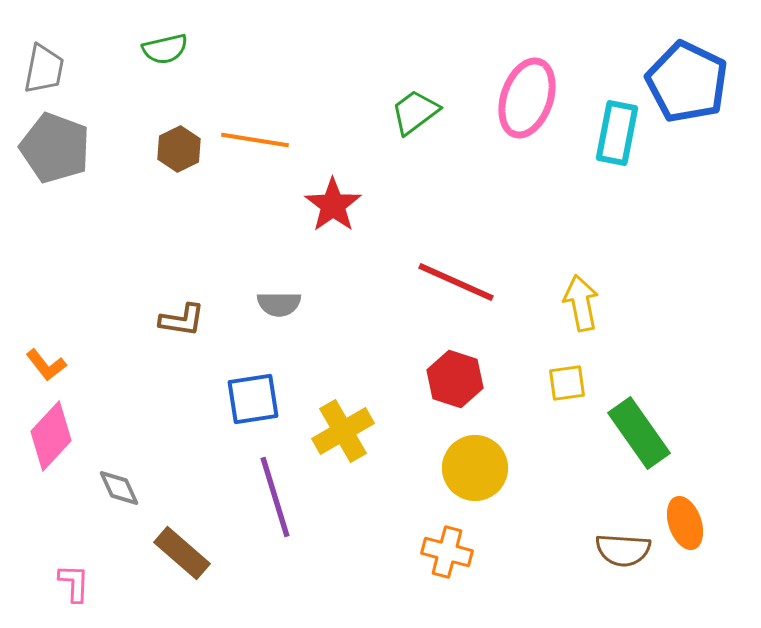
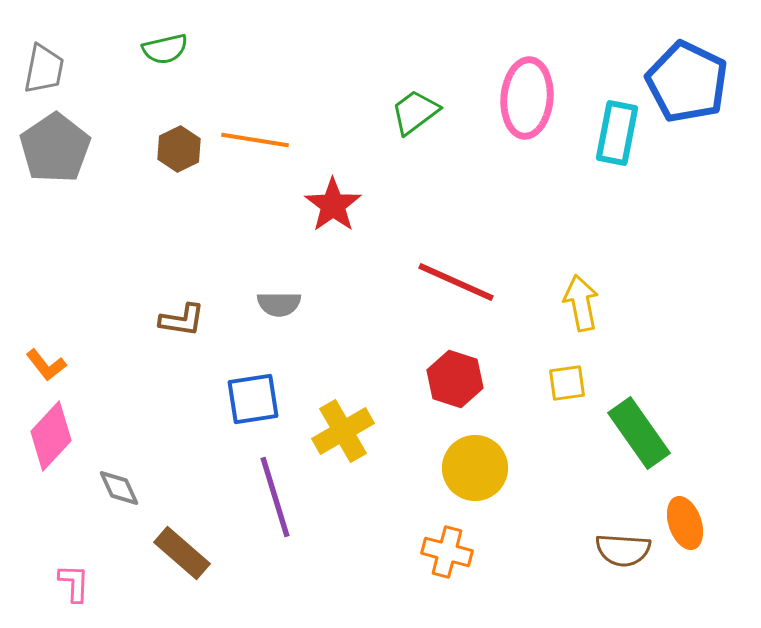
pink ellipse: rotated 14 degrees counterclockwise
gray pentagon: rotated 18 degrees clockwise
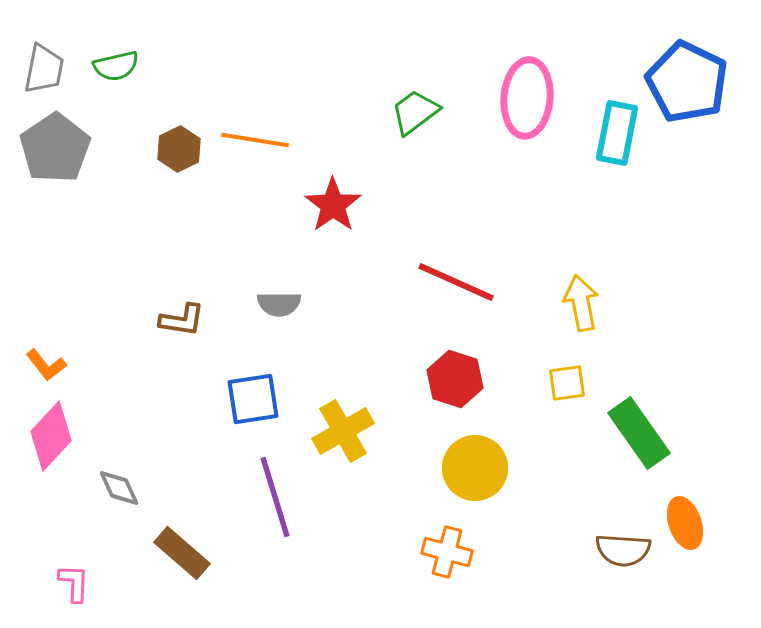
green semicircle: moved 49 px left, 17 px down
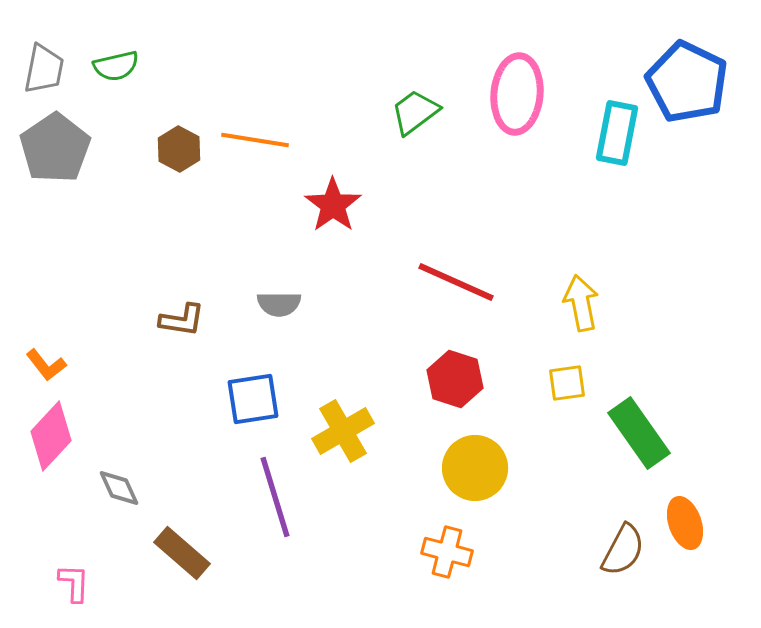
pink ellipse: moved 10 px left, 4 px up
brown hexagon: rotated 6 degrees counterclockwise
brown semicircle: rotated 66 degrees counterclockwise
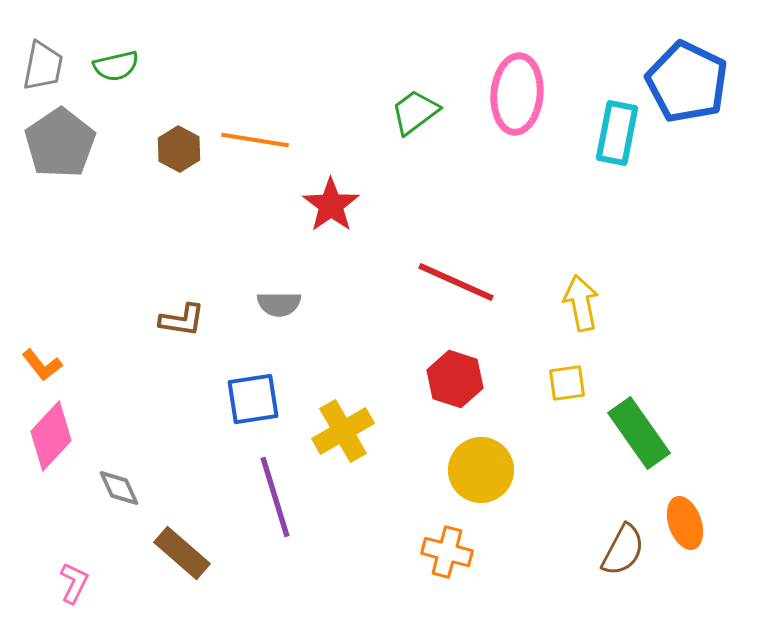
gray trapezoid: moved 1 px left, 3 px up
gray pentagon: moved 5 px right, 5 px up
red star: moved 2 px left
orange L-shape: moved 4 px left
yellow circle: moved 6 px right, 2 px down
pink L-shape: rotated 24 degrees clockwise
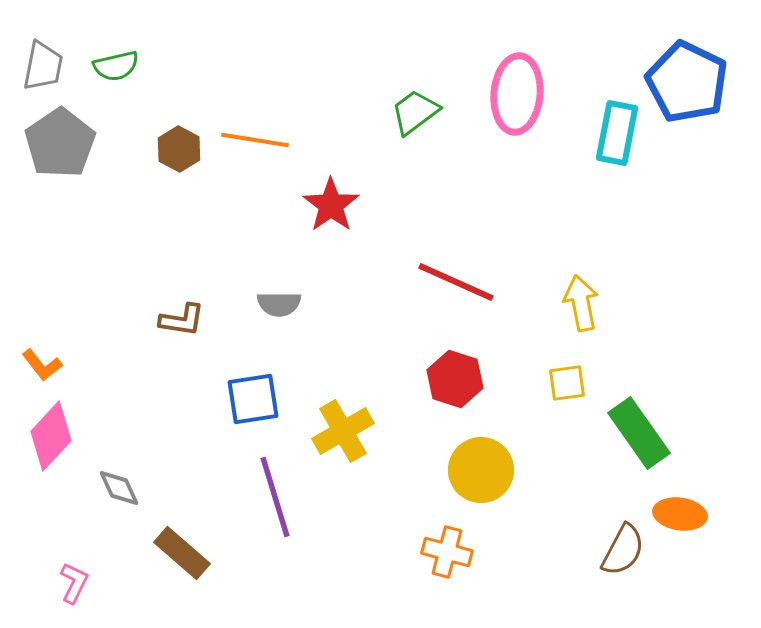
orange ellipse: moved 5 px left, 9 px up; rotated 63 degrees counterclockwise
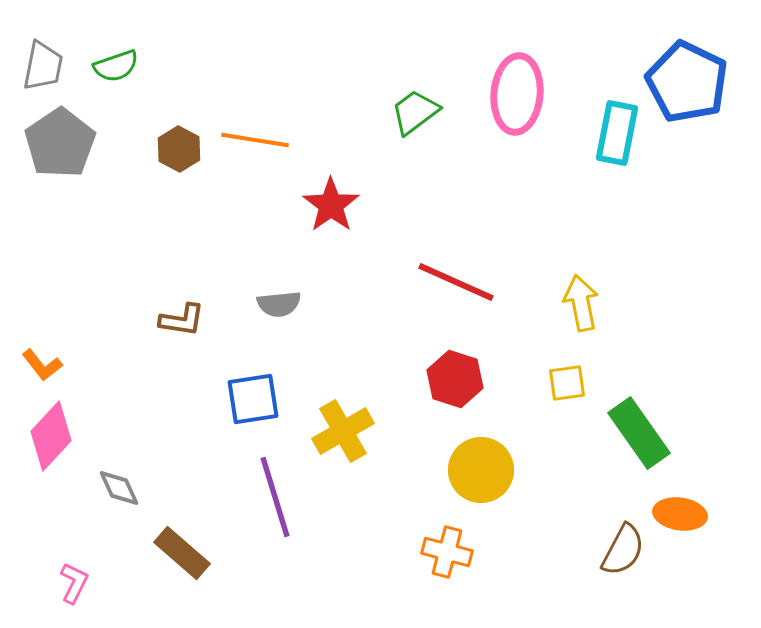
green semicircle: rotated 6 degrees counterclockwise
gray semicircle: rotated 6 degrees counterclockwise
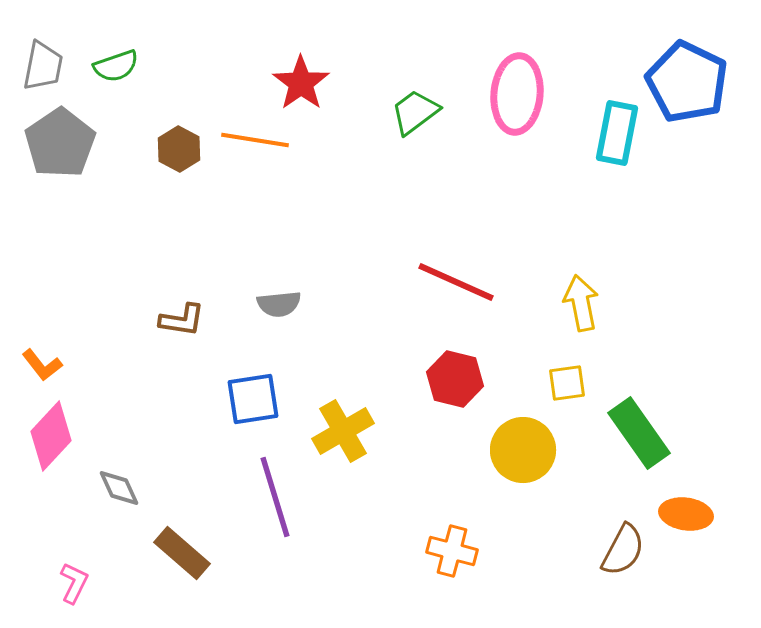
red star: moved 30 px left, 122 px up
red hexagon: rotated 4 degrees counterclockwise
yellow circle: moved 42 px right, 20 px up
orange ellipse: moved 6 px right
orange cross: moved 5 px right, 1 px up
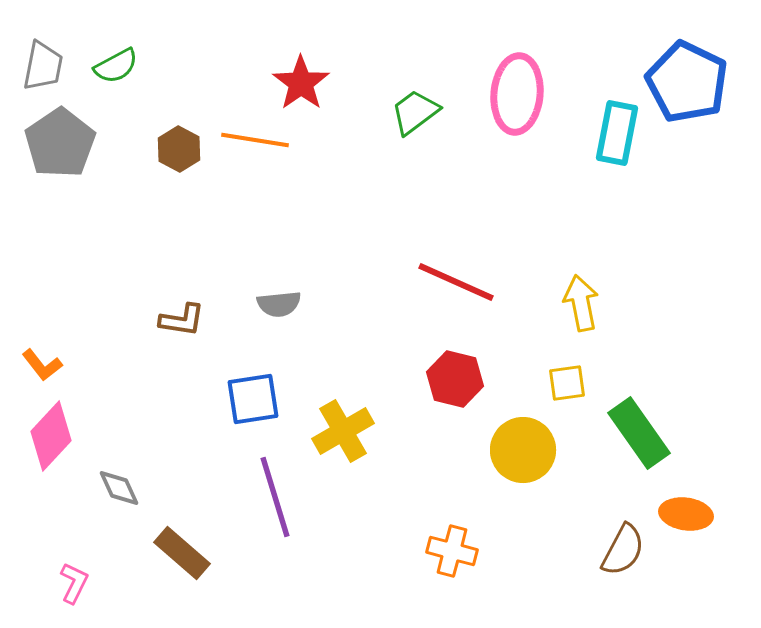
green semicircle: rotated 9 degrees counterclockwise
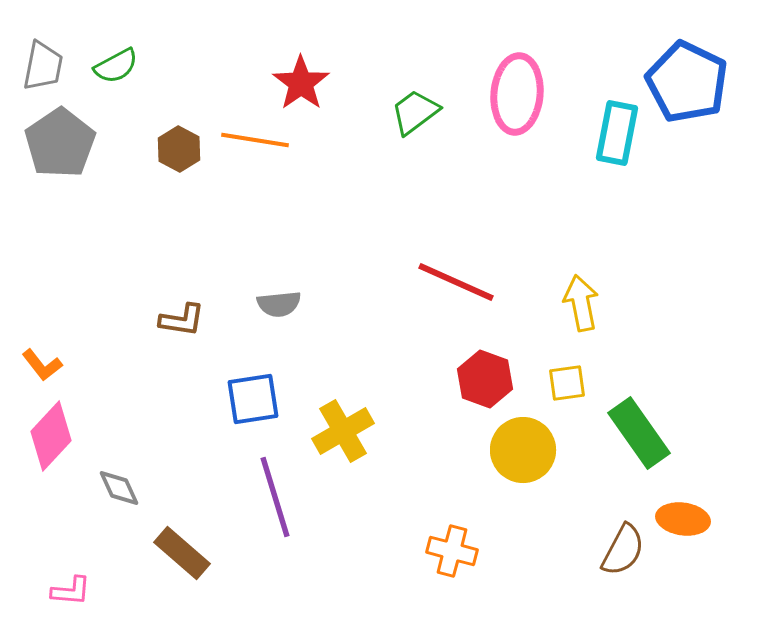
red hexagon: moved 30 px right; rotated 6 degrees clockwise
orange ellipse: moved 3 px left, 5 px down
pink L-shape: moved 3 px left, 8 px down; rotated 69 degrees clockwise
